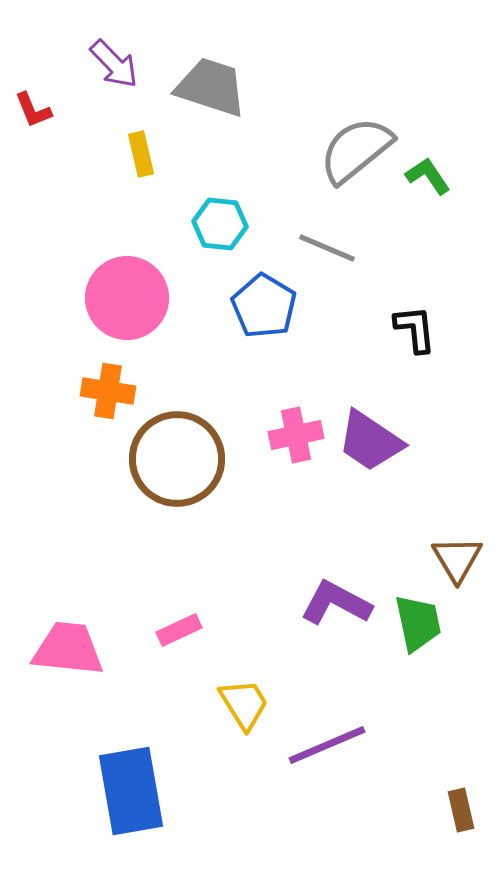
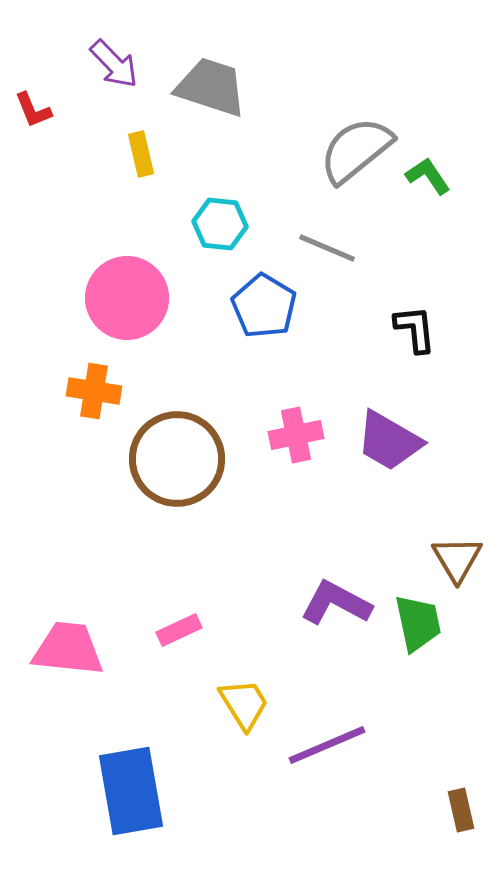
orange cross: moved 14 px left
purple trapezoid: moved 19 px right; rotated 4 degrees counterclockwise
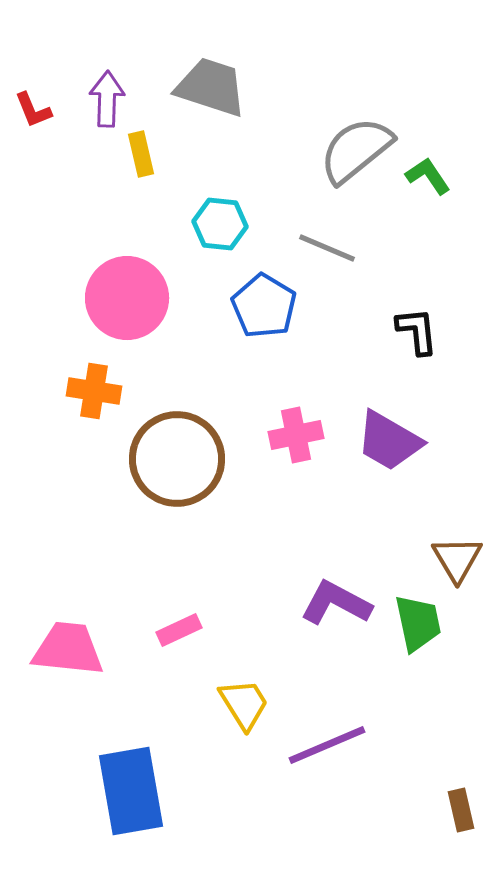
purple arrow: moved 7 px left, 35 px down; rotated 134 degrees counterclockwise
black L-shape: moved 2 px right, 2 px down
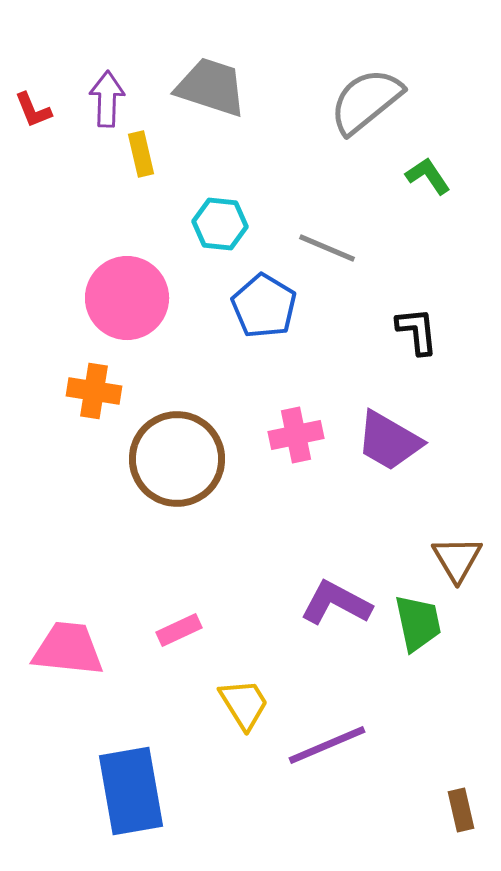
gray semicircle: moved 10 px right, 49 px up
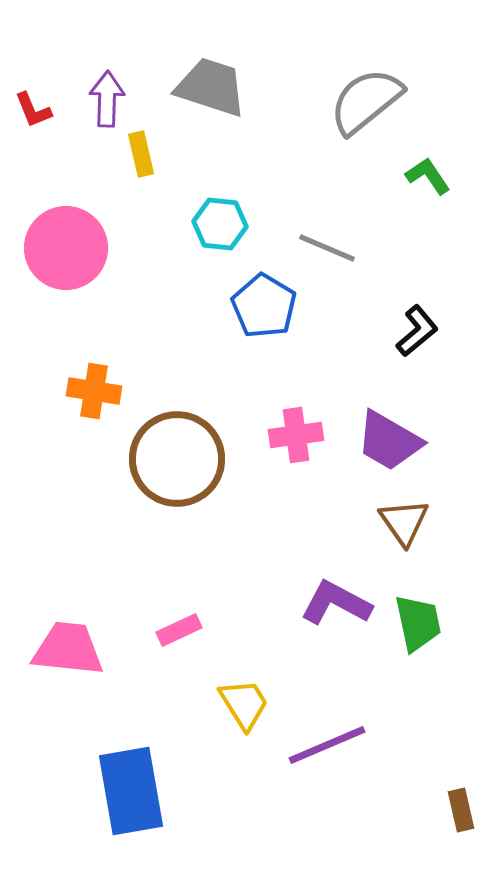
pink circle: moved 61 px left, 50 px up
black L-shape: rotated 56 degrees clockwise
pink cross: rotated 4 degrees clockwise
brown triangle: moved 53 px left, 37 px up; rotated 4 degrees counterclockwise
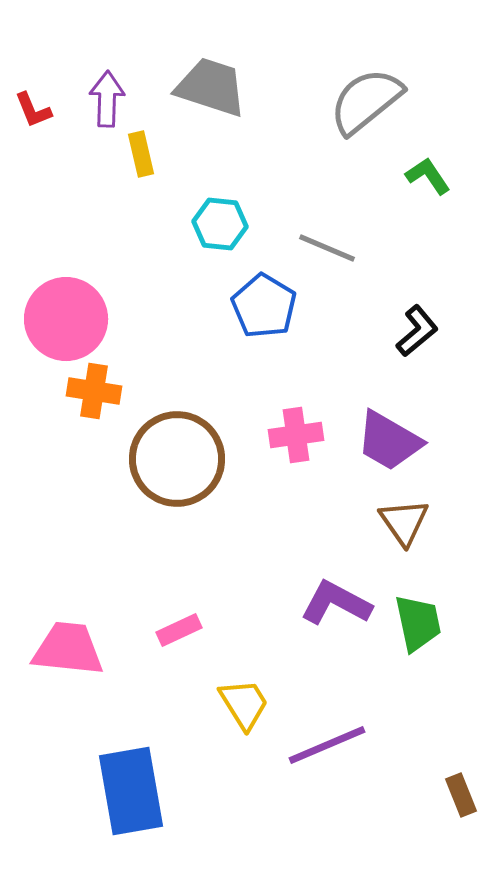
pink circle: moved 71 px down
brown rectangle: moved 15 px up; rotated 9 degrees counterclockwise
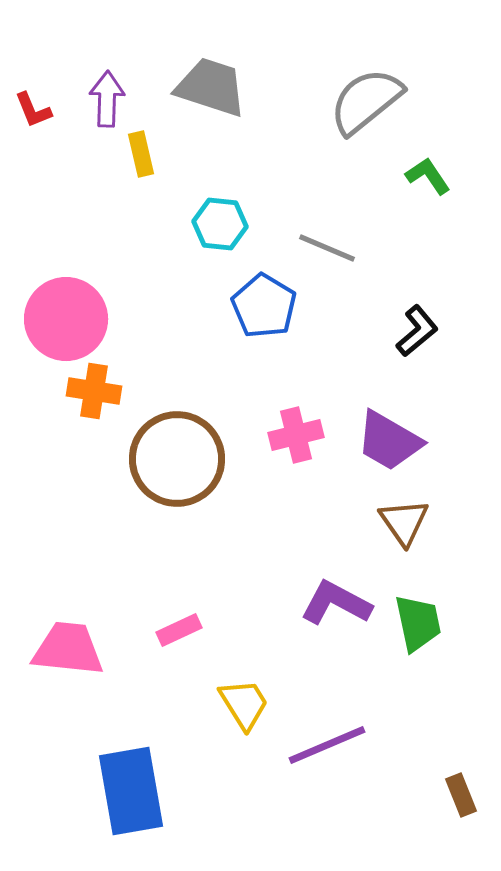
pink cross: rotated 6 degrees counterclockwise
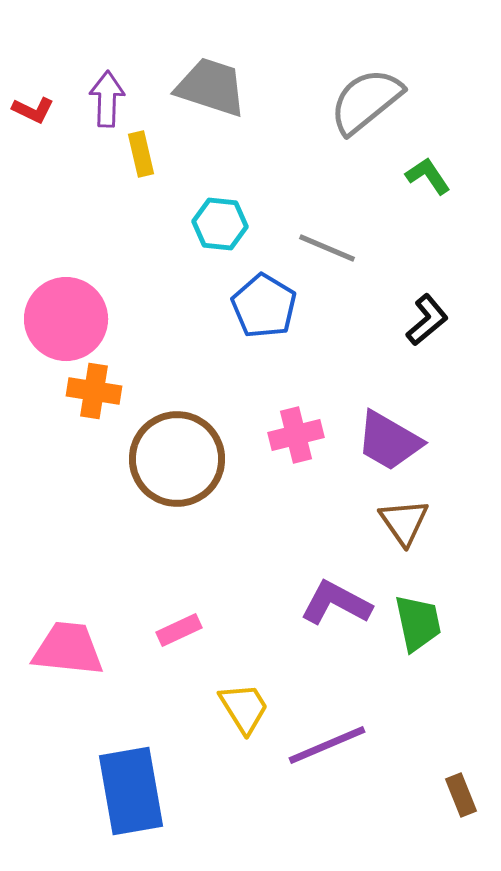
red L-shape: rotated 42 degrees counterclockwise
black L-shape: moved 10 px right, 11 px up
yellow trapezoid: moved 4 px down
